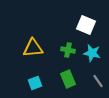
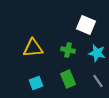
cyan star: moved 5 px right
cyan square: moved 1 px right
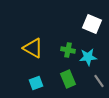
white square: moved 6 px right, 1 px up
yellow triangle: rotated 35 degrees clockwise
cyan star: moved 9 px left, 4 px down; rotated 18 degrees counterclockwise
gray line: moved 1 px right
